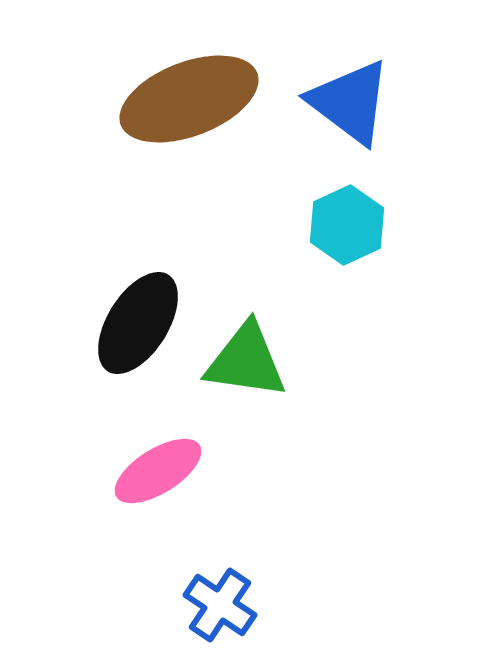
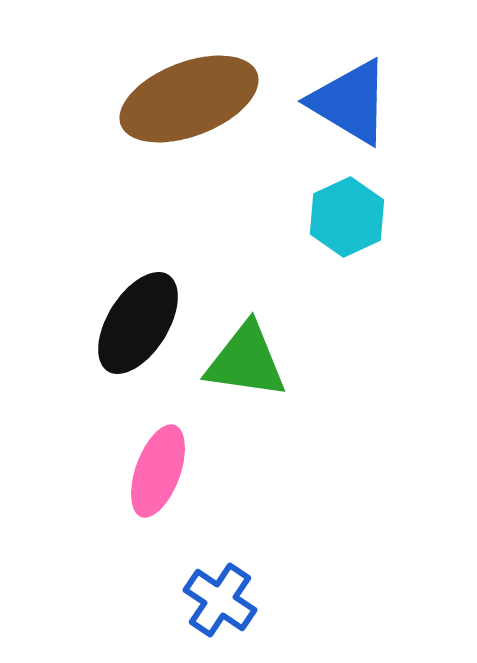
blue triangle: rotated 6 degrees counterclockwise
cyan hexagon: moved 8 px up
pink ellipse: rotated 38 degrees counterclockwise
blue cross: moved 5 px up
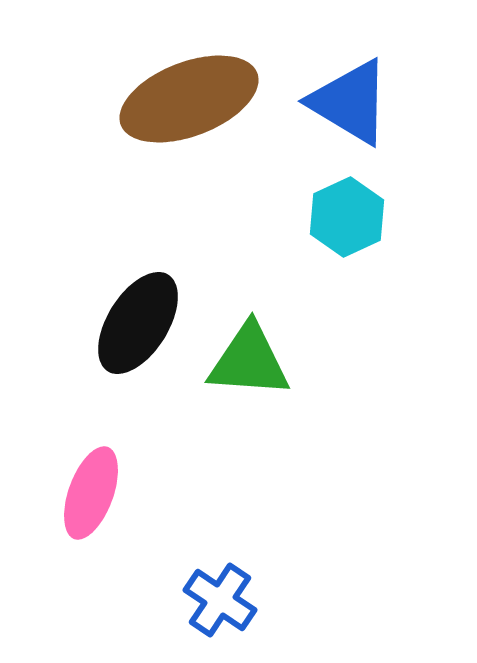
green triangle: moved 3 px right; rotated 4 degrees counterclockwise
pink ellipse: moved 67 px left, 22 px down
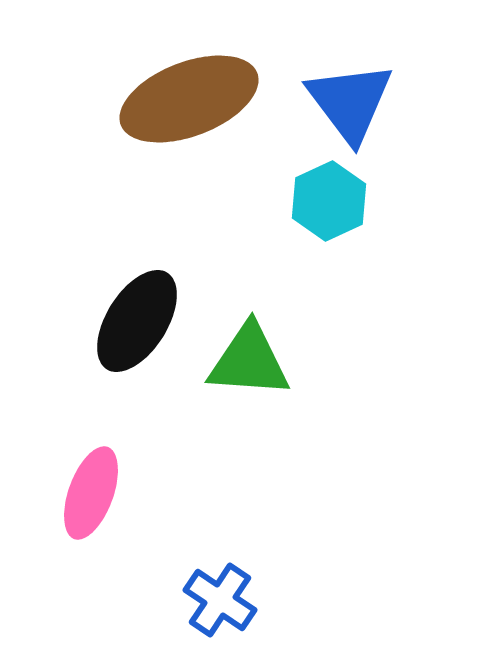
blue triangle: rotated 22 degrees clockwise
cyan hexagon: moved 18 px left, 16 px up
black ellipse: moved 1 px left, 2 px up
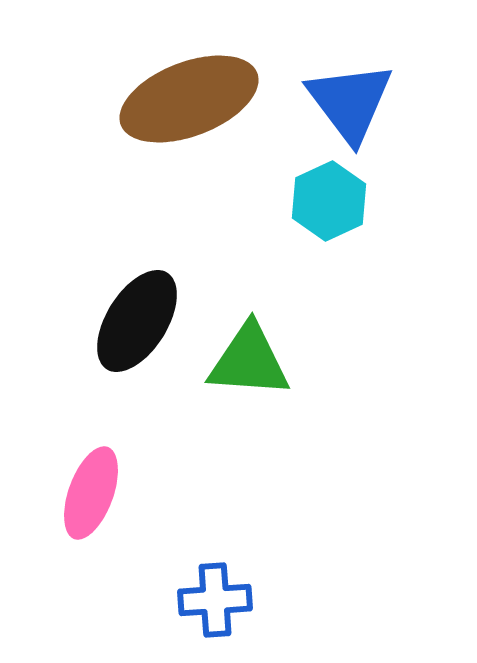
blue cross: moved 5 px left; rotated 38 degrees counterclockwise
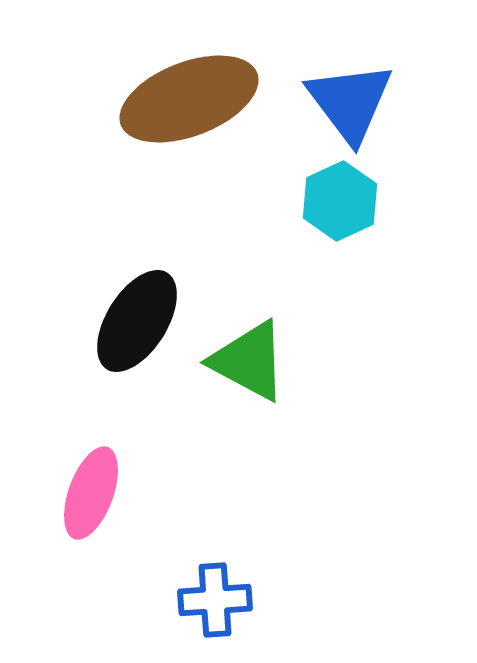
cyan hexagon: moved 11 px right
green triangle: rotated 24 degrees clockwise
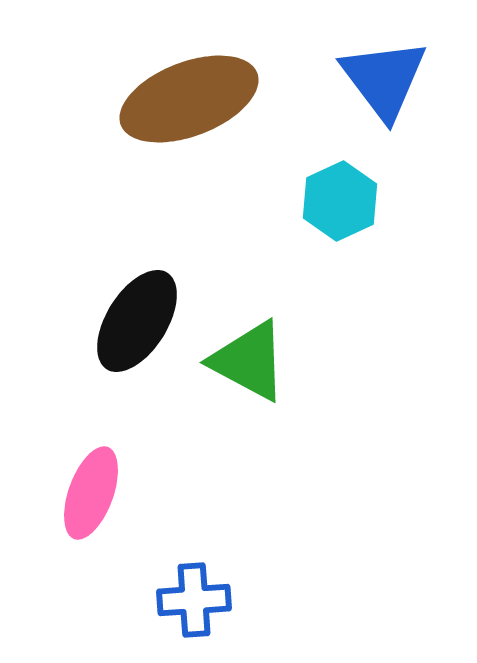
blue triangle: moved 34 px right, 23 px up
blue cross: moved 21 px left
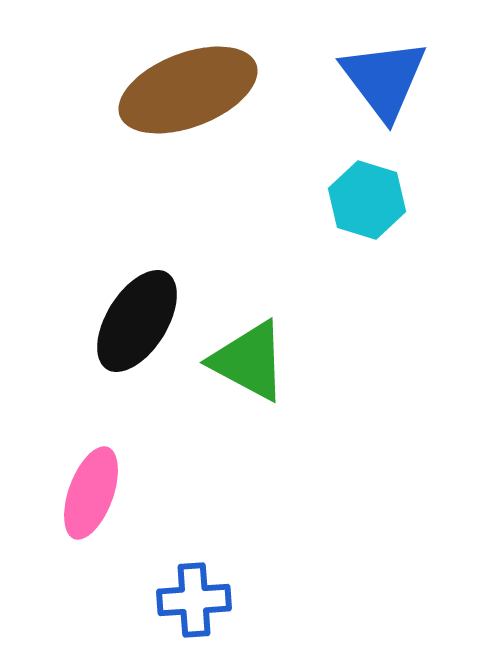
brown ellipse: moved 1 px left, 9 px up
cyan hexagon: moved 27 px right, 1 px up; rotated 18 degrees counterclockwise
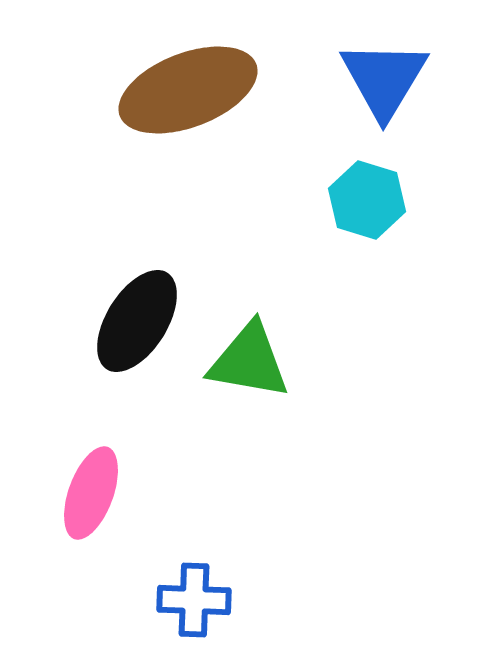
blue triangle: rotated 8 degrees clockwise
green triangle: rotated 18 degrees counterclockwise
blue cross: rotated 6 degrees clockwise
